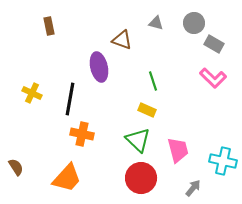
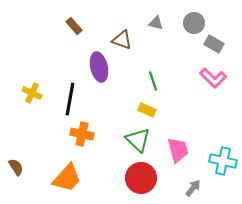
brown rectangle: moved 25 px right; rotated 30 degrees counterclockwise
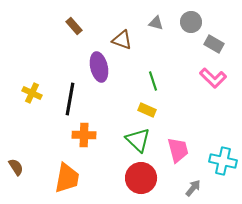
gray circle: moved 3 px left, 1 px up
orange cross: moved 2 px right, 1 px down; rotated 10 degrees counterclockwise
orange trapezoid: rotated 32 degrees counterclockwise
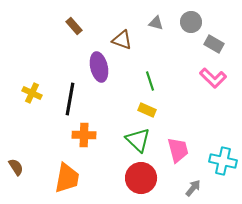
green line: moved 3 px left
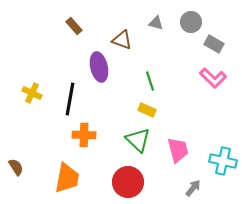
red circle: moved 13 px left, 4 px down
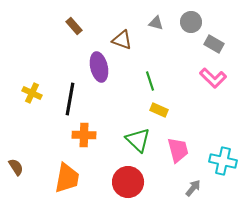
yellow rectangle: moved 12 px right
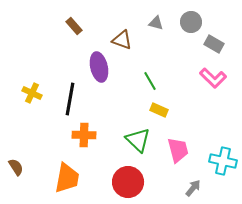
green line: rotated 12 degrees counterclockwise
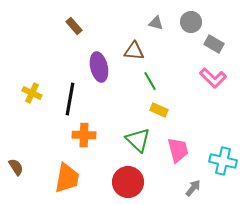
brown triangle: moved 12 px right, 11 px down; rotated 15 degrees counterclockwise
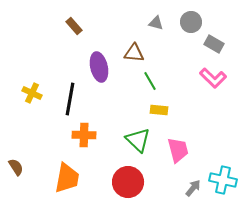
brown triangle: moved 2 px down
yellow rectangle: rotated 18 degrees counterclockwise
cyan cross: moved 19 px down
